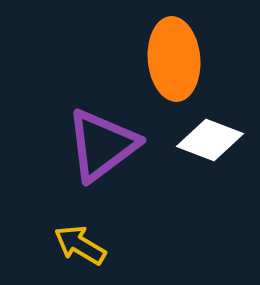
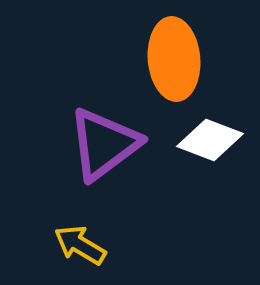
purple triangle: moved 2 px right, 1 px up
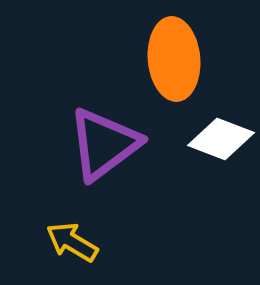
white diamond: moved 11 px right, 1 px up
yellow arrow: moved 8 px left, 3 px up
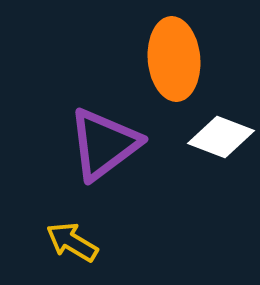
white diamond: moved 2 px up
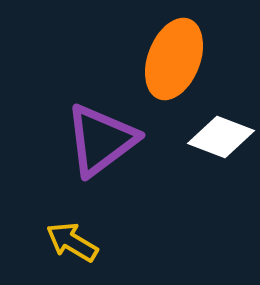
orange ellipse: rotated 26 degrees clockwise
purple triangle: moved 3 px left, 4 px up
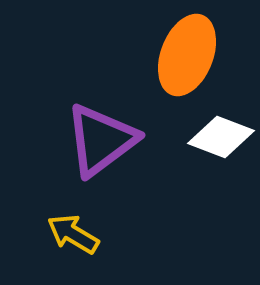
orange ellipse: moved 13 px right, 4 px up
yellow arrow: moved 1 px right, 8 px up
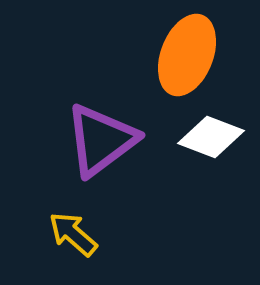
white diamond: moved 10 px left
yellow arrow: rotated 10 degrees clockwise
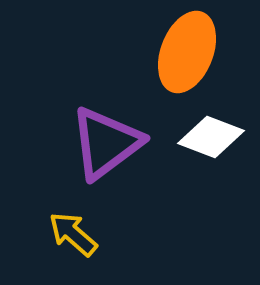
orange ellipse: moved 3 px up
purple triangle: moved 5 px right, 3 px down
